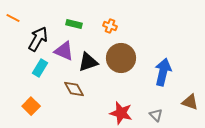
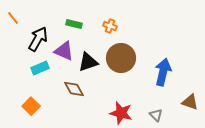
orange line: rotated 24 degrees clockwise
cyan rectangle: rotated 36 degrees clockwise
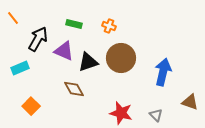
orange cross: moved 1 px left
cyan rectangle: moved 20 px left
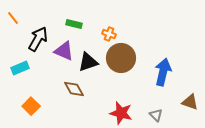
orange cross: moved 8 px down
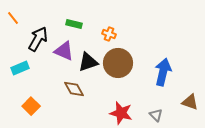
brown circle: moved 3 px left, 5 px down
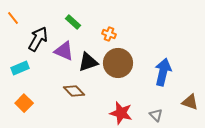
green rectangle: moved 1 px left, 2 px up; rotated 28 degrees clockwise
brown diamond: moved 2 px down; rotated 15 degrees counterclockwise
orange square: moved 7 px left, 3 px up
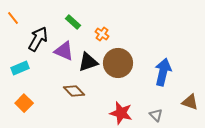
orange cross: moved 7 px left; rotated 16 degrees clockwise
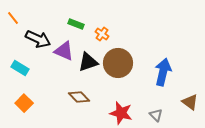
green rectangle: moved 3 px right, 2 px down; rotated 21 degrees counterclockwise
black arrow: rotated 85 degrees clockwise
cyan rectangle: rotated 54 degrees clockwise
brown diamond: moved 5 px right, 6 px down
brown triangle: rotated 18 degrees clockwise
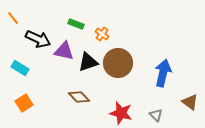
purple triangle: rotated 10 degrees counterclockwise
blue arrow: moved 1 px down
orange square: rotated 12 degrees clockwise
